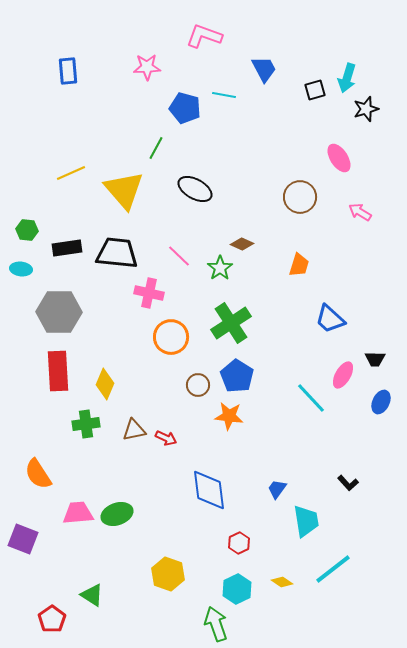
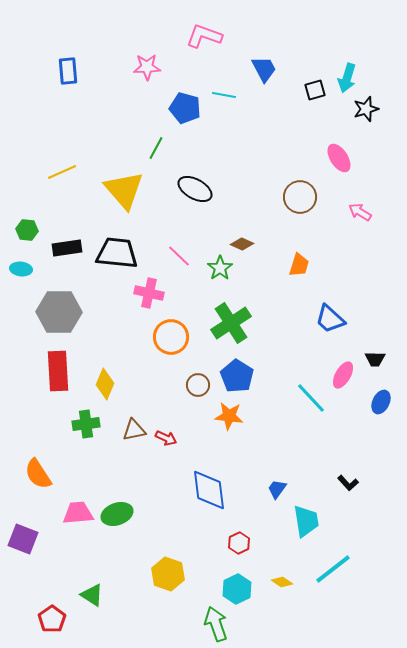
yellow line at (71, 173): moved 9 px left, 1 px up
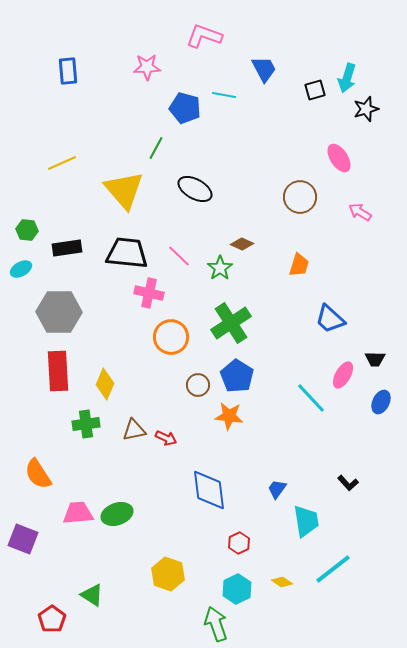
yellow line at (62, 172): moved 9 px up
black trapezoid at (117, 253): moved 10 px right
cyan ellipse at (21, 269): rotated 35 degrees counterclockwise
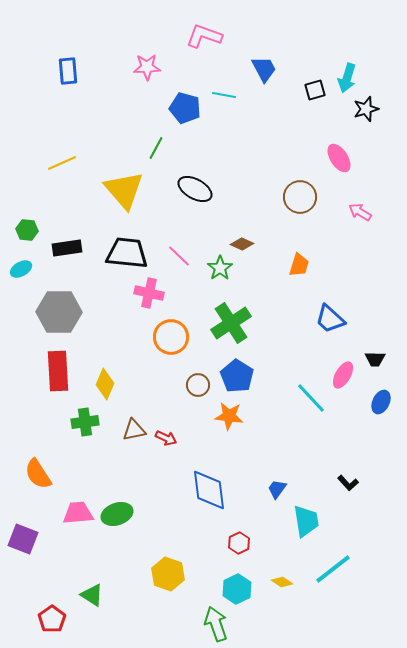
green cross at (86, 424): moved 1 px left, 2 px up
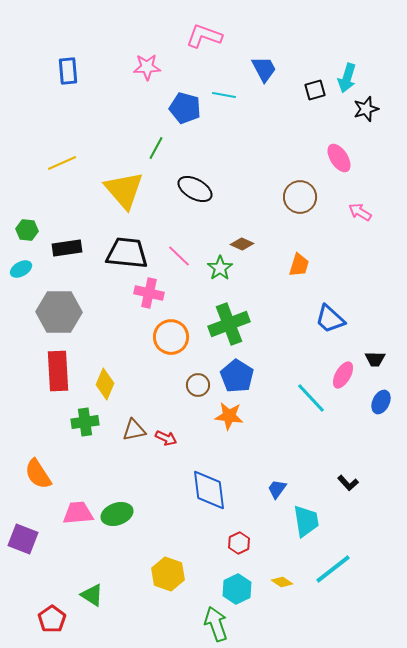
green cross at (231, 323): moved 2 px left, 1 px down; rotated 12 degrees clockwise
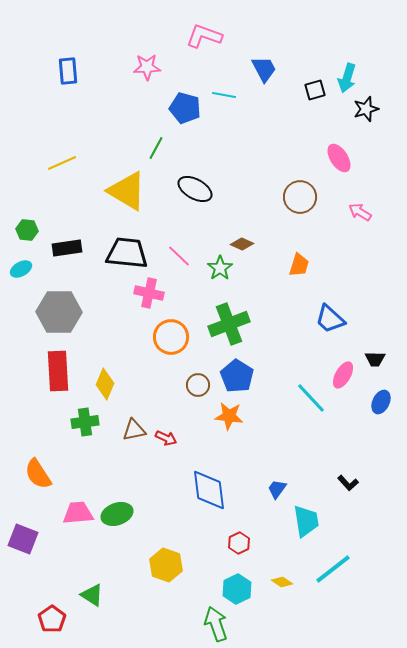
yellow triangle at (124, 190): moved 3 px right, 1 px down; rotated 18 degrees counterclockwise
yellow hexagon at (168, 574): moved 2 px left, 9 px up
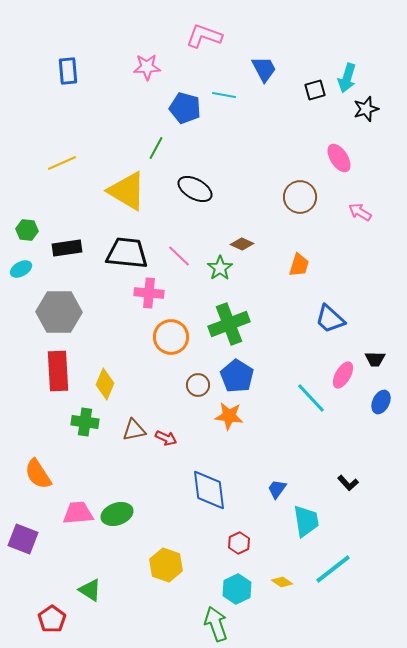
pink cross at (149, 293): rotated 8 degrees counterclockwise
green cross at (85, 422): rotated 16 degrees clockwise
green triangle at (92, 595): moved 2 px left, 5 px up
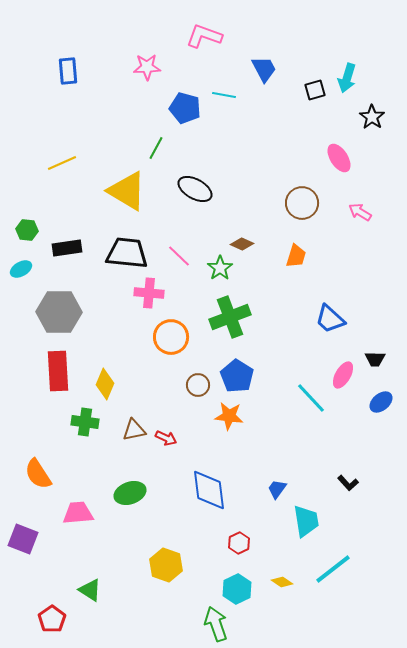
black star at (366, 109): moved 6 px right, 8 px down; rotated 20 degrees counterclockwise
brown circle at (300, 197): moved 2 px right, 6 px down
orange trapezoid at (299, 265): moved 3 px left, 9 px up
green cross at (229, 324): moved 1 px right, 7 px up
blue ellipse at (381, 402): rotated 25 degrees clockwise
green ellipse at (117, 514): moved 13 px right, 21 px up
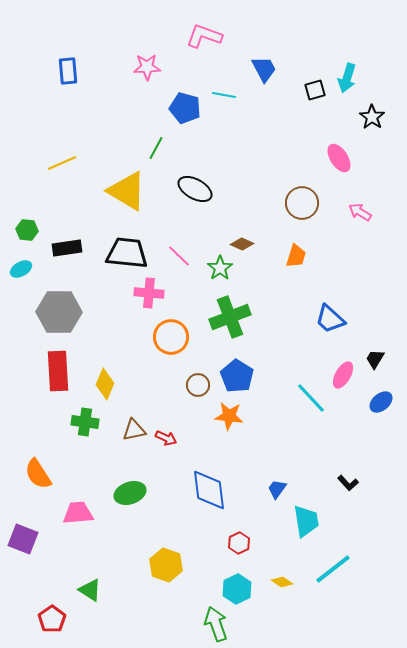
black trapezoid at (375, 359): rotated 120 degrees clockwise
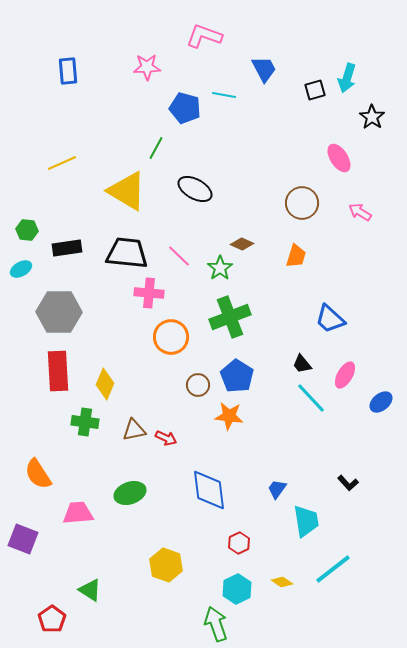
black trapezoid at (375, 359): moved 73 px left, 5 px down; rotated 70 degrees counterclockwise
pink ellipse at (343, 375): moved 2 px right
